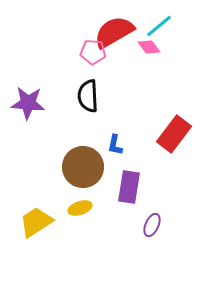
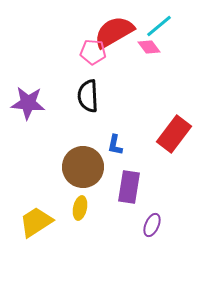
yellow ellipse: rotated 60 degrees counterclockwise
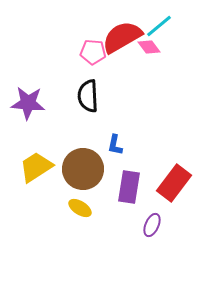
red semicircle: moved 8 px right, 5 px down
red rectangle: moved 49 px down
brown circle: moved 2 px down
yellow ellipse: rotated 70 degrees counterclockwise
yellow trapezoid: moved 55 px up
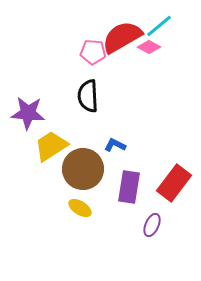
pink diamond: rotated 25 degrees counterclockwise
purple star: moved 10 px down
blue L-shape: rotated 105 degrees clockwise
yellow trapezoid: moved 15 px right, 21 px up
